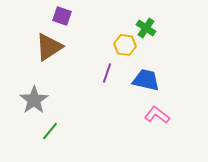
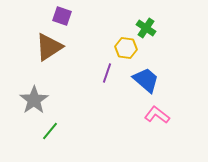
yellow hexagon: moved 1 px right, 3 px down
blue trapezoid: rotated 28 degrees clockwise
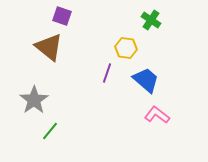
green cross: moved 5 px right, 8 px up
brown triangle: rotated 48 degrees counterclockwise
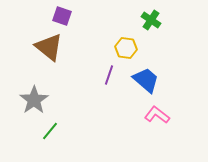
purple line: moved 2 px right, 2 px down
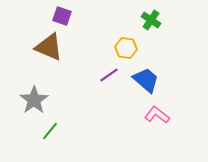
brown triangle: rotated 16 degrees counterclockwise
purple line: rotated 36 degrees clockwise
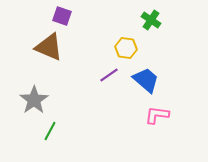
pink L-shape: rotated 30 degrees counterclockwise
green line: rotated 12 degrees counterclockwise
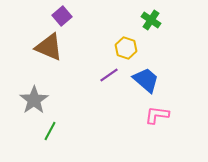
purple square: rotated 30 degrees clockwise
yellow hexagon: rotated 10 degrees clockwise
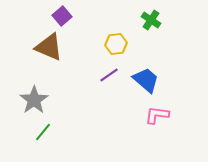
yellow hexagon: moved 10 px left, 4 px up; rotated 25 degrees counterclockwise
green line: moved 7 px left, 1 px down; rotated 12 degrees clockwise
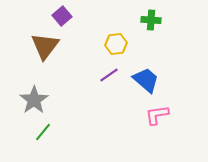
green cross: rotated 30 degrees counterclockwise
brown triangle: moved 4 px left, 1 px up; rotated 44 degrees clockwise
pink L-shape: rotated 15 degrees counterclockwise
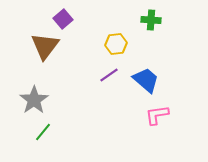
purple square: moved 1 px right, 3 px down
